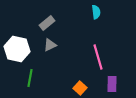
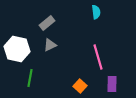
orange square: moved 2 px up
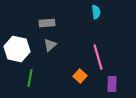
gray rectangle: rotated 35 degrees clockwise
gray triangle: rotated 16 degrees counterclockwise
orange square: moved 10 px up
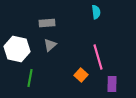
orange square: moved 1 px right, 1 px up
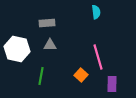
gray triangle: rotated 40 degrees clockwise
green line: moved 11 px right, 2 px up
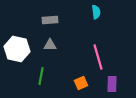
gray rectangle: moved 3 px right, 3 px up
orange square: moved 8 px down; rotated 24 degrees clockwise
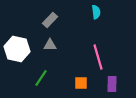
gray rectangle: rotated 42 degrees counterclockwise
green line: moved 2 px down; rotated 24 degrees clockwise
orange square: rotated 24 degrees clockwise
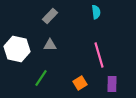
gray rectangle: moved 4 px up
pink line: moved 1 px right, 2 px up
orange square: moved 1 px left; rotated 32 degrees counterclockwise
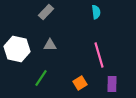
gray rectangle: moved 4 px left, 4 px up
